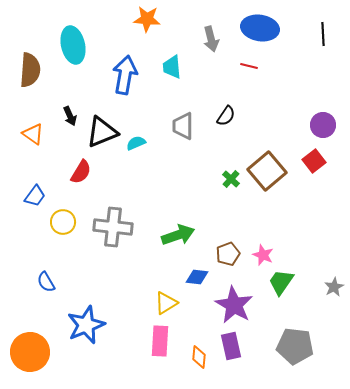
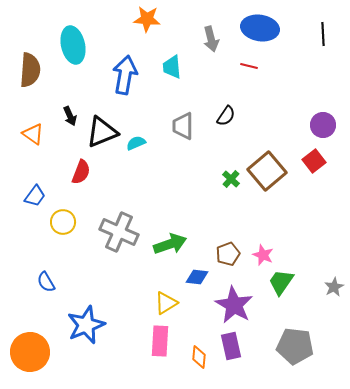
red semicircle: rotated 10 degrees counterclockwise
gray cross: moved 6 px right, 5 px down; rotated 18 degrees clockwise
green arrow: moved 8 px left, 9 px down
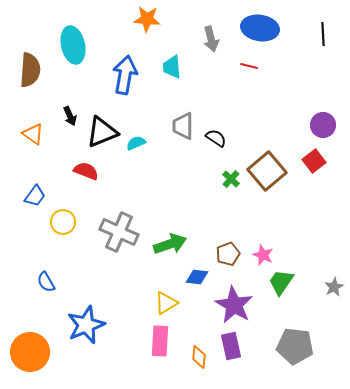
black semicircle: moved 10 px left, 22 px down; rotated 90 degrees counterclockwise
red semicircle: moved 5 px right, 1 px up; rotated 90 degrees counterclockwise
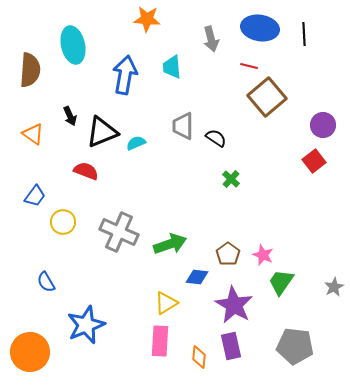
black line: moved 19 px left
brown square: moved 74 px up
brown pentagon: rotated 15 degrees counterclockwise
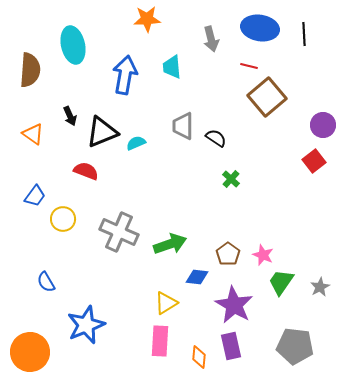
orange star: rotated 8 degrees counterclockwise
yellow circle: moved 3 px up
gray star: moved 14 px left
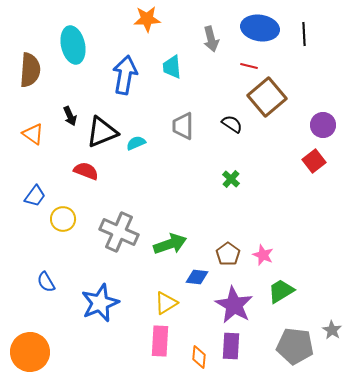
black semicircle: moved 16 px right, 14 px up
green trapezoid: moved 9 px down; rotated 24 degrees clockwise
gray star: moved 12 px right, 43 px down; rotated 12 degrees counterclockwise
blue star: moved 14 px right, 22 px up
purple rectangle: rotated 16 degrees clockwise
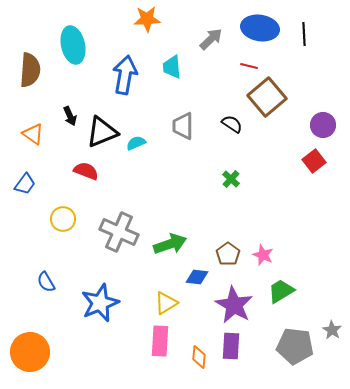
gray arrow: rotated 120 degrees counterclockwise
blue trapezoid: moved 10 px left, 12 px up
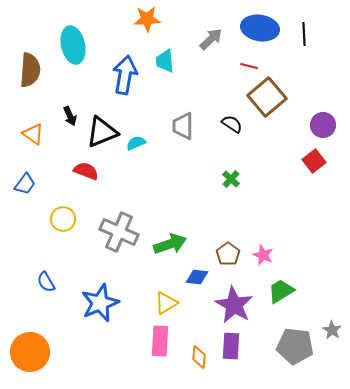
cyan trapezoid: moved 7 px left, 6 px up
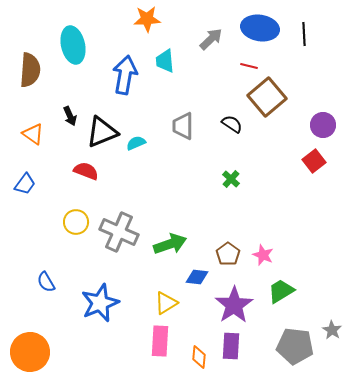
yellow circle: moved 13 px right, 3 px down
purple star: rotated 9 degrees clockwise
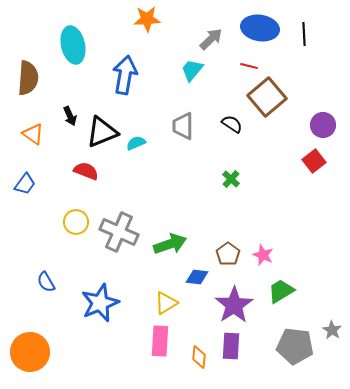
cyan trapezoid: moved 27 px right, 9 px down; rotated 45 degrees clockwise
brown semicircle: moved 2 px left, 8 px down
